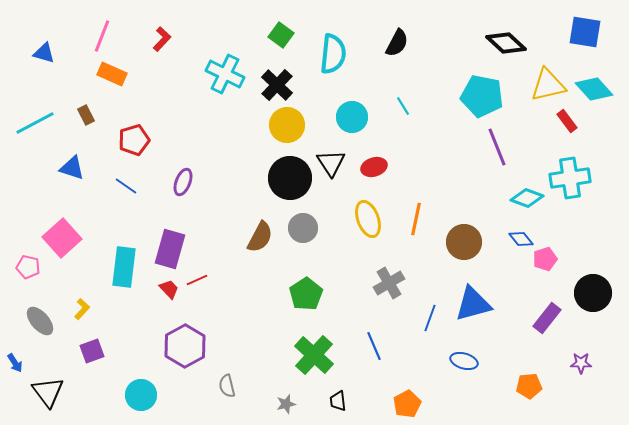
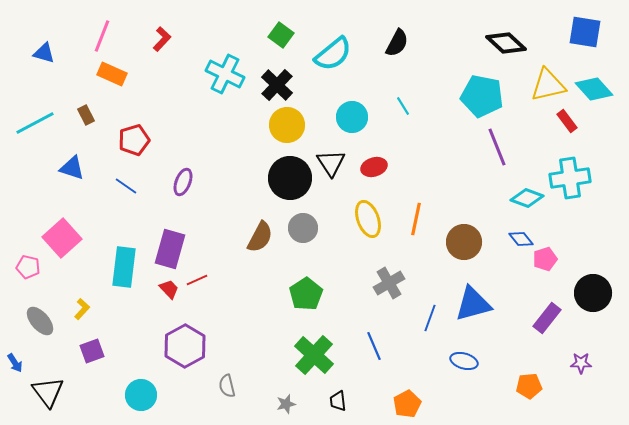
cyan semicircle at (333, 54): rotated 45 degrees clockwise
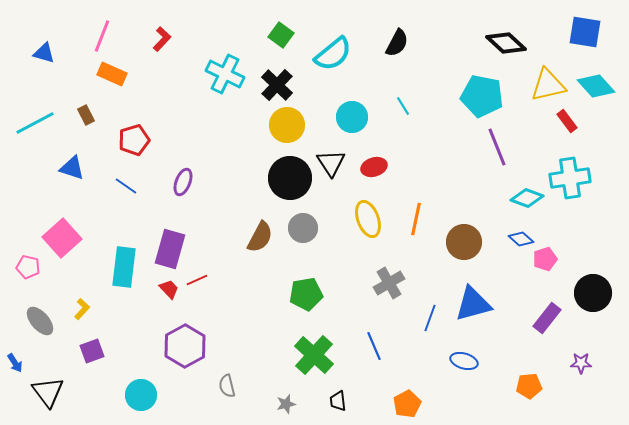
cyan diamond at (594, 89): moved 2 px right, 3 px up
blue diamond at (521, 239): rotated 10 degrees counterclockwise
green pentagon at (306, 294): rotated 24 degrees clockwise
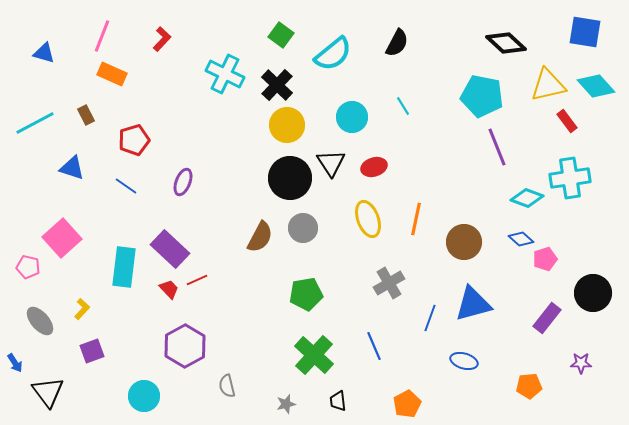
purple rectangle at (170, 249): rotated 63 degrees counterclockwise
cyan circle at (141, 395): moved 3 px right, 1 px down
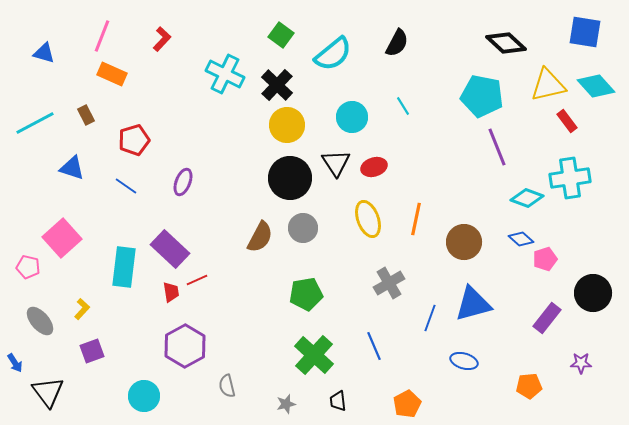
black triangle at (331, 163): moved 5 px right
red trapezoid at (169, 289): moved 2 px right, 3 px down; rotated 35 degrees clockwise
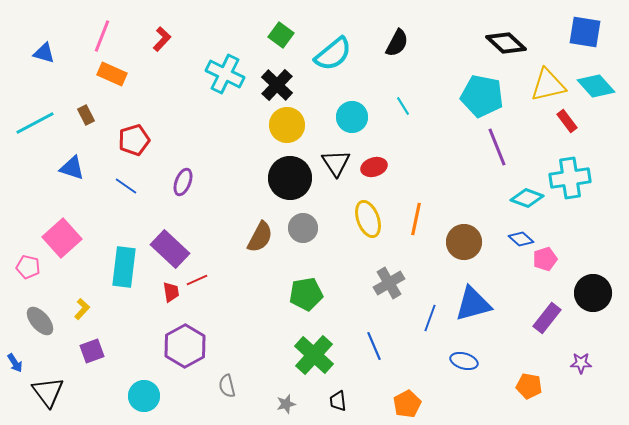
orange pentagon at (529, 386): rotated 15 degrees clockwise
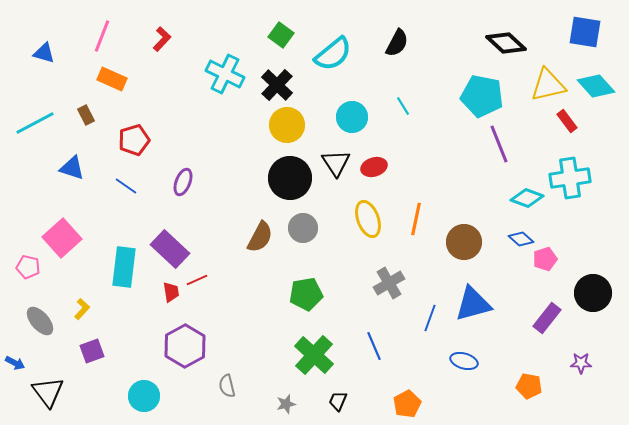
orange rectangle at (112, 74): moved 5 px down
purple line at (497, 147): moved 2 px right, 3 px up
blue arrow at (15, 363): rotated 30 degrees counterclockwise
black trapezoid at (338, 401): rotated 30 degrees clockwise
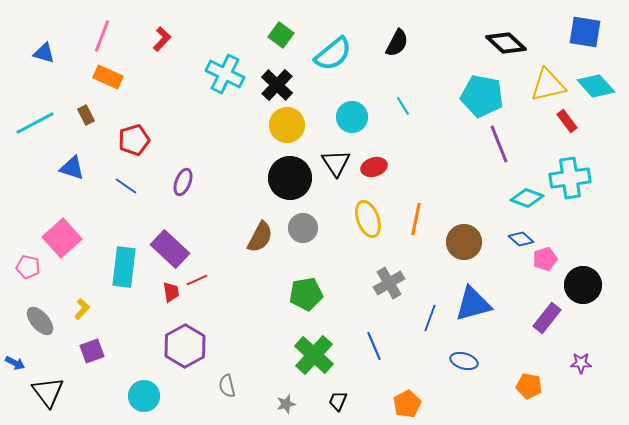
orange rectangle at (112, 79): moved 4 px left, 2 px up
black circle at (593, 293): moved 10 px left, 8 px up
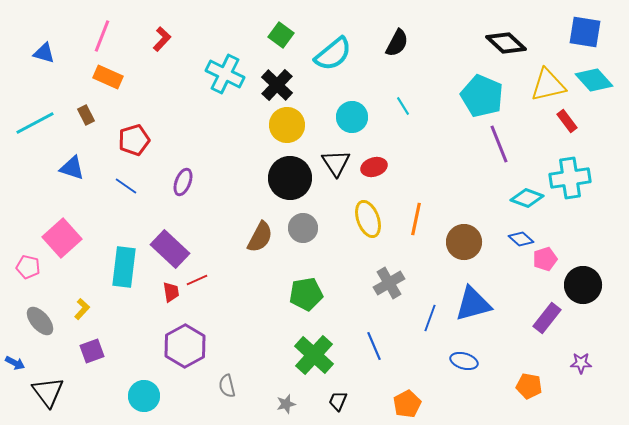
cyan diamond at (596, 86): moved 2 px left, 6 px up
cyan pentagon at (482, 96): rotated 12 degrees clockwise
